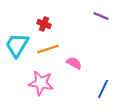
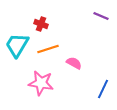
red cross: moved 3 px left
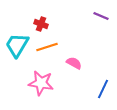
orange line: moved 1 px left, 2 px up
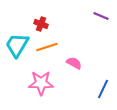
pink star: rotated 10 degrees counterclockwise
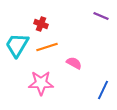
blue line: moved 1 px down
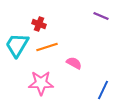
red cross: moved 2 px left
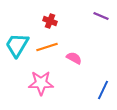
red cross: moved 11 px right, 3 px up
pink semicircle: moved 5 px up
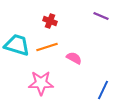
cyan trapezoid: rotated 76 degrees clockwise
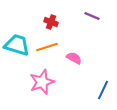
purple line: moved 9 px left
red cross: moved 1 px right, 1 px down
pink star: moved 1 px right, 1 px up; rotated 20 degrees counterclockwise
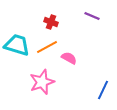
orange line: rotated 10 degrees counterclockwise
pink semicircle: moved 5 px left
